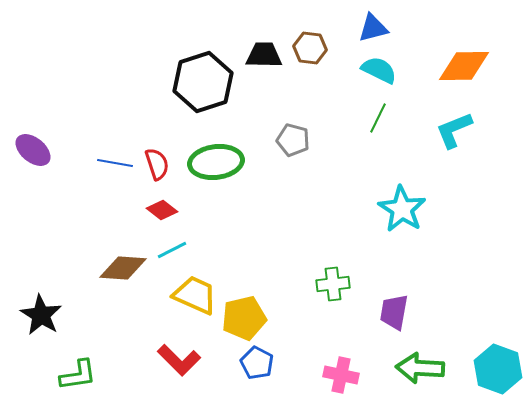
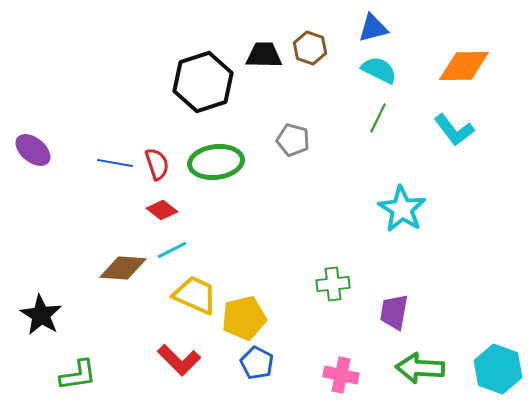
brown hexagon: rotated 12 degrees clockwise
cyan L-shape: rotated 105 degrees counterclockwise
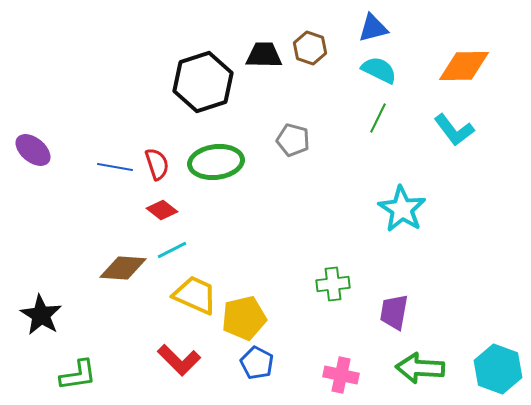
blue line: moved 4 px down
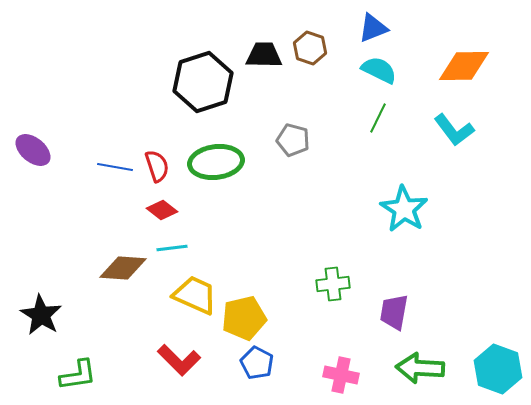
blue triangle: rotated 8 degrees counterclockwise
red semicircle: moved 2 px down
cyan star: moved 2 px right
cyan line: moved 2 px up; rotated 20 degrees clockwise
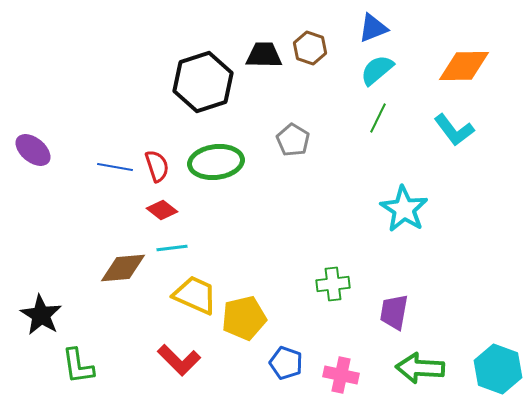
cyan semicircle: moved 2 px left; rotated 66 degrees counterclockwise
gray pentagon: rotated 16 degrees clockwise
brown diamond: rotated 9 degrees counterclockwise
blue pentagon: moved 29 px right; rotated 8 degrees counterclockwise
green L-shape: moved 9 px up; rotated 90 degrees clockwise
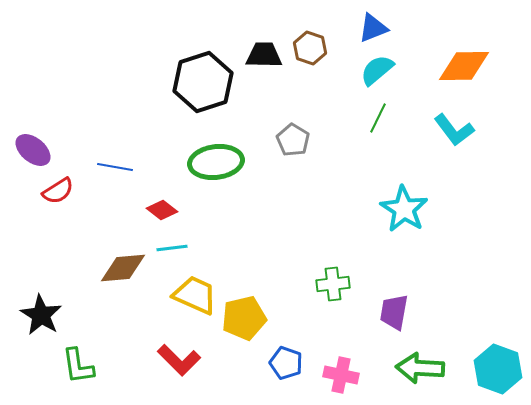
red semicircle: moved 99 px left, 25 px down; rotated 76 degrees clockwise
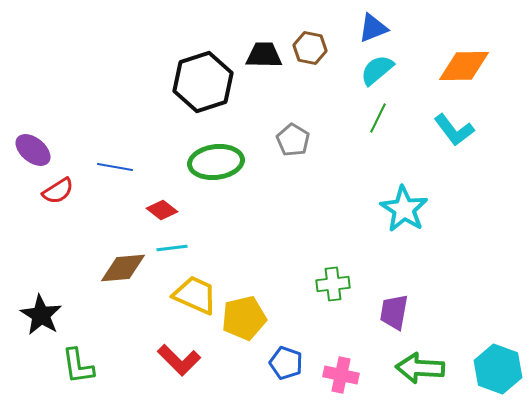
brown hexagon: rotated 8 degrees counterclockwise
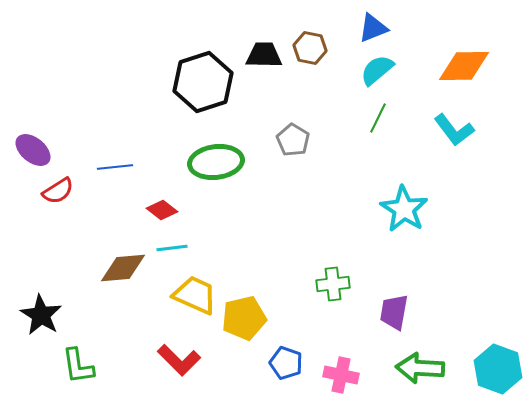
blue line: rotated 16 degrees counterclockwise
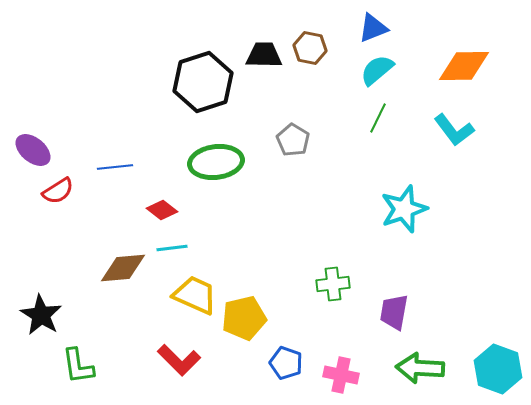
cyan star: rotated 21 degrees clockwise
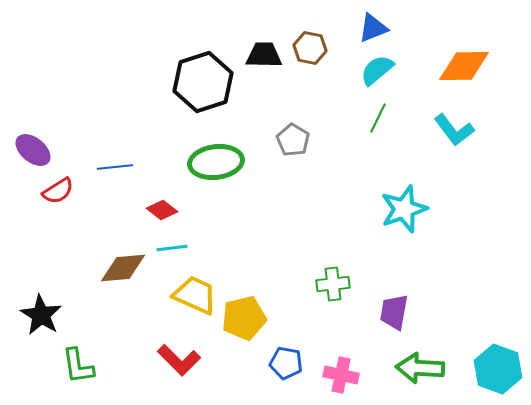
blue pentagon: rotated 8 degrees counterclockwise
